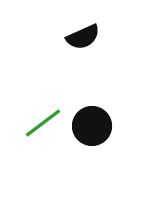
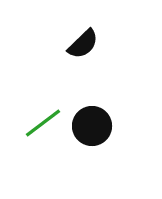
black semicircle: moved 7 px down; rotated 20 degrees counterclockwise
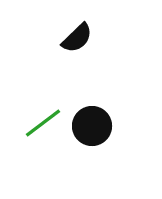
black semicircle: moved 6 px left, 6 px up
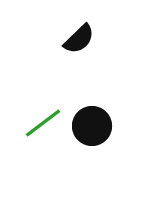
black semicircle: moved 2 px right, 1 px down
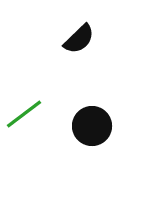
green line: moved 19 px left, 9 px up
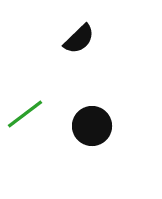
green line: moved 1 px right
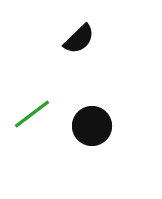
green line: moved 7 px right
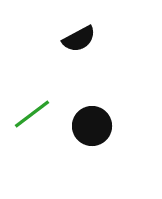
black semicircle: rotated 16 degrees clockwise
